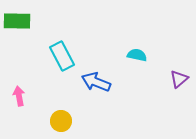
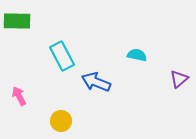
pink arrow: rotated 18 degrees counterclockwise
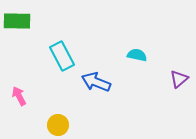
yellow circle: moved 3 px left, 4 px down
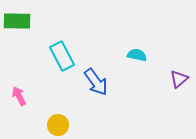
blue arrow: rotated 148 degrees counterclockwise
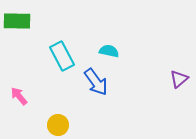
cyan semicircle: moved 28 px left, 4 px up
pink arrow: rotated 12 degrees counterclockwise
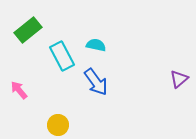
green rectangle: moved 11 px right, 9 px down; rotated 40 degrees counterclockwise
cyan semicircle: moved 13 px left, 6 px up
pink arrow: moved 6 px up
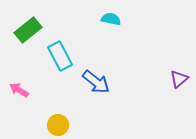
cyan semicircle: moved 15 px right, 26 px up
cyan rectangle: moved 2 px left
blue arrow: rotated 16 degrees counterclockwise
pink arrow: rotated 18 degrees counterclockwise
